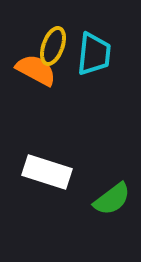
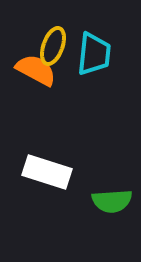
green semicircle: moved 2 px down; rotated 33 degrees clockwise
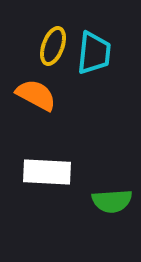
cyan trapezoid: moved 1 px up
orange semicircle: moved 25 px down
white rectangle: rotated 15 degrees counterclockwise
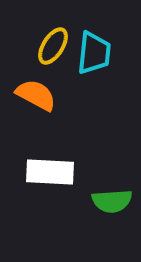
yellow ellipse: rotated 12 degrees clockwise
white rectangle: moved 3 px right
